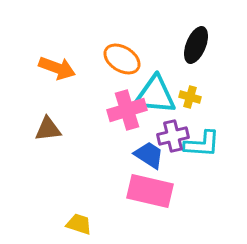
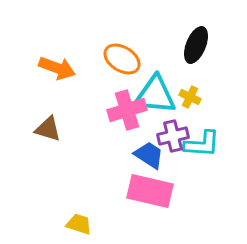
yellow cross: rotated 10 degrees clockwise
brown triangle: rotated 24 degrees clockwise
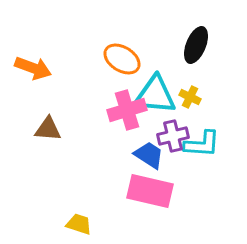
orange arrow: moved 24 px left
brown triangle: rotated 12 degrees counterclockwise
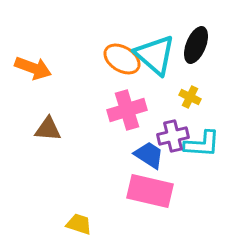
cyan triangle: moved 40 px up; rotated 36 degrees clockwise
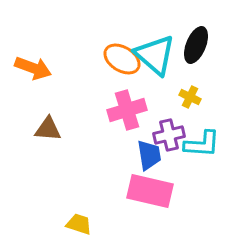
purple cross: moved 4 px left, 1 px up
blue trapezoid: rotated 48 degrees clockwise
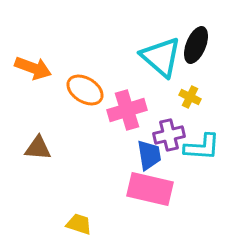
cyan triangle: moved 6 px right, 2 px down
orange ellipse: moved 37 px left, 31 px down
brown triangle: moved 10 px left, 19 px down
cyan L-shape: moved 3 px down
pink rectangle: moved 2 px up
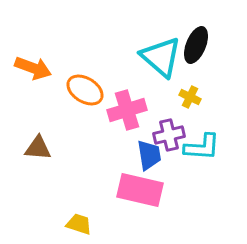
pink rectangle: moved 10 px left, 1 px down
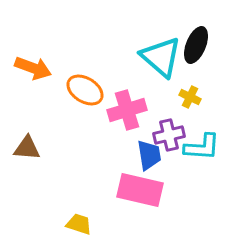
brown triangle: moved 11 px left
